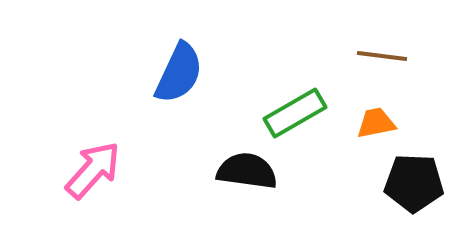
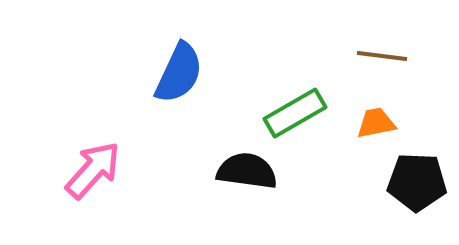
black pentagon: moved 3 px right, 1 px up
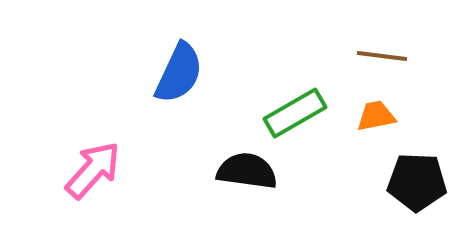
orange trapezoid: moved 7 px up
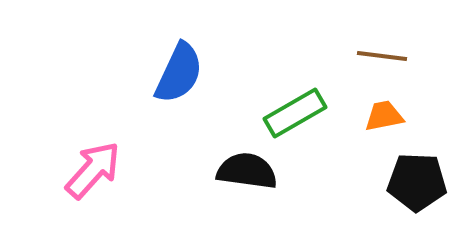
orange trapezoid: moved 8 px right
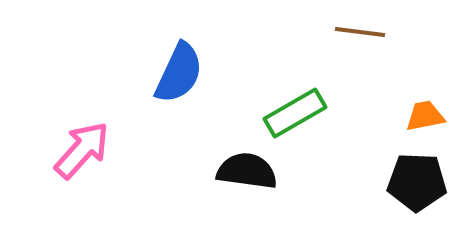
brown line: moved 22 px left, 24 px up
orange trapezoid: moved 41 px right
pink arrow: moved 11 px left, 20 px up
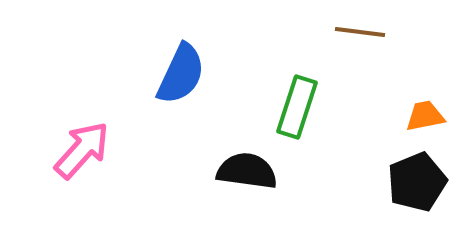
blue semicircle: moved 2 px right, 1 px down
green rectangle: moved 2 px right, 6 px up; rotated 42 degrees counterclockwise
black pentagon: rotated 24 degrees counterclockwise
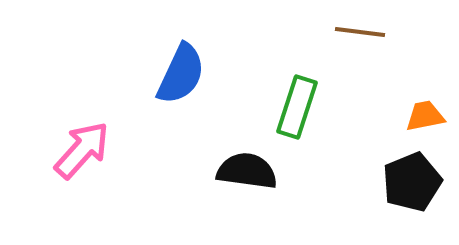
black pentagon: moved 5 px left
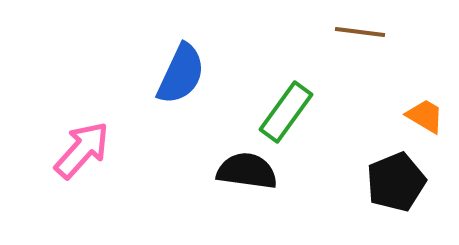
green rectangle: moved 11 px left, 5 px down; rotated 18 degrees clockwise
orange trapezoid: rotated 42 degrees clockwise
black pentagon: moved 16 px left
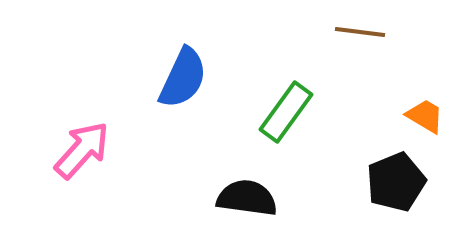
blue semicircle: moved 2 px right, 4 px down
black semicircle: moved 27 px down
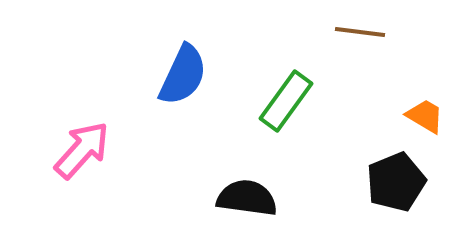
blue semicircle: moved 3 px up
green rectangle: moved 11 px up
